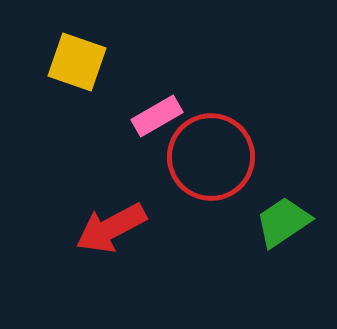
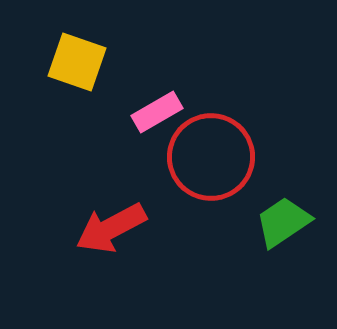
pink rectangle: moved 4 px up
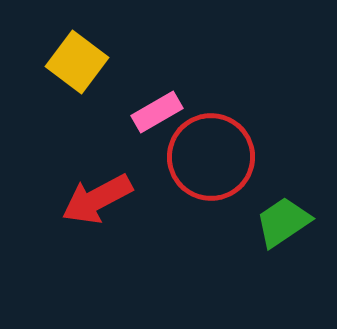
yellow square: rotated 18 degrees clockwise
red arrow: moved 14 px left, 29 px up
